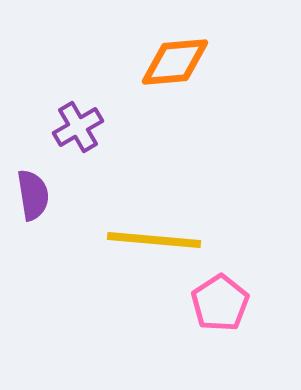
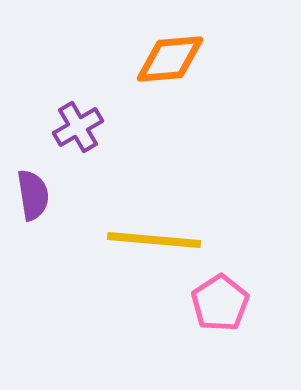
orange diamond: moved 5 px left, 3 px up
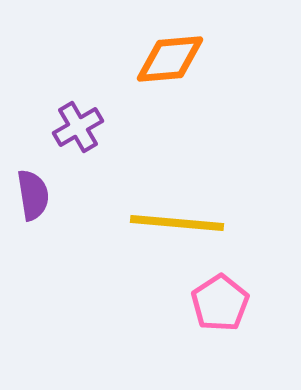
yellow line: moved 23 px right, 17 px up
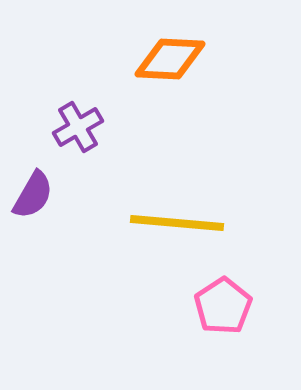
orange diamond: rotated 8 degrees clockwise
purple semicircle: rotated 39 degrees clockwise
pink pentagon: moved 3 px right, 3 px down
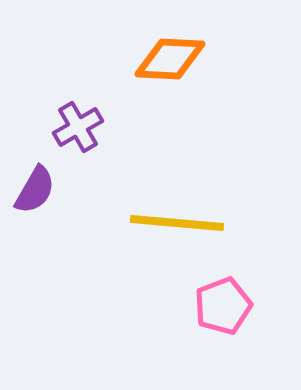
purple semicircle: moved 2 px right, 5 px up
pink pentagon: rotated 12 degrees clockwise
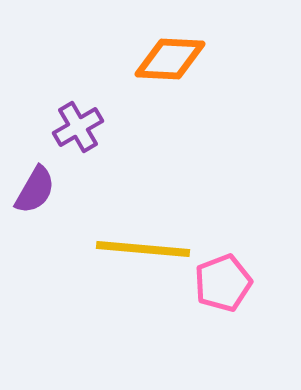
yellow line: moved 34 px left, 26 px down
pink pentagon: moved 23 px up
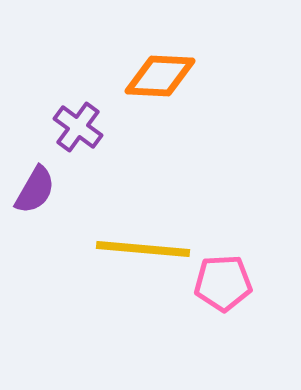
orange diamond: moved 10 px left, 17 px down
purple cross: rotated 24 degrees counterclockwise
pink pentagon: rotated 18 degrees clockwise
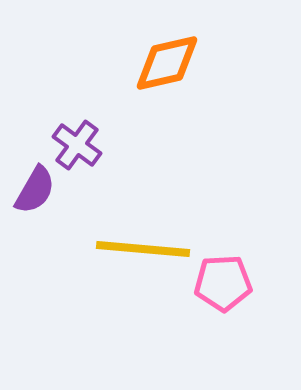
orange diamond: moved 7 px right, 13 px up; rotated 16 degrees counterclockwise
purple cross: moved 1 px left, 18 px down
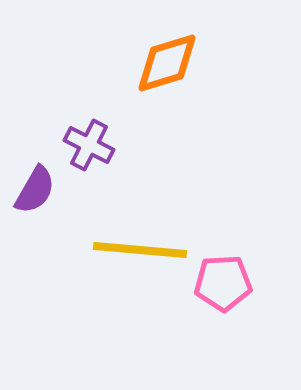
orange diamond: rotated 4 degrees counterclockwise
purple cross: moved 12 px right; rotated 9 degrees counterclockwise
yellow line: moved 3 px left, 1 px down
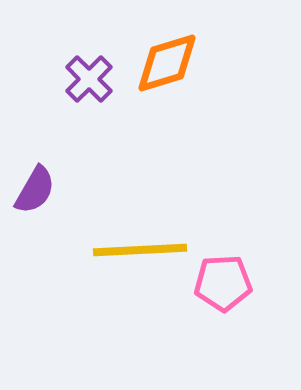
purple cross: moved 66 px up; rotated 18 degrees clockwise
yellow line: rotated 8 degrees counterclockwise
